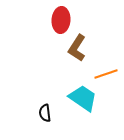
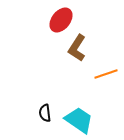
red ellipse: rotated 35 degrees clockwise
cyan trapezoid: moved 4 px left, 22 px down
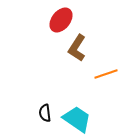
cyan trapezoid: moved 2 px left, 1 px up
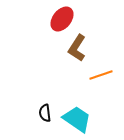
red ellipse: moved 1 px right, 1 px up
orange line: moved 5 px left, 1 px down
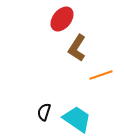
black semicircle: moved 1 px left, 1 px up; rotated 24 degrees clockwise
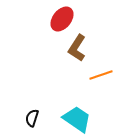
black semicircle: moved 12 px left, 6 px down
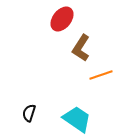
brown L-shape: moved 4 px right
black semicircle: moved 3 px left, 5 px up
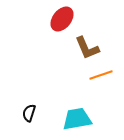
brown L-shape: moved 6 px right; rotated 56 degrees counterclockwise
cyan trapezoid: rotated 44 degrees counterclockwise
